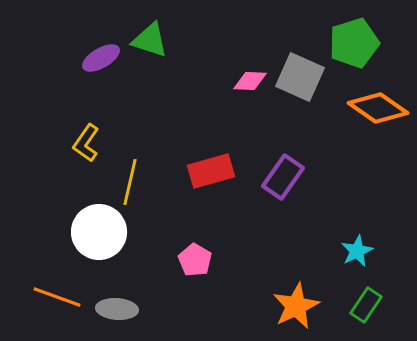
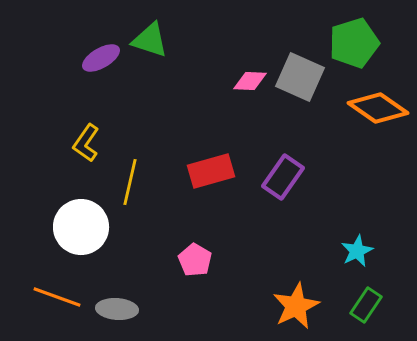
white circle: moved 18 px left, 5 px up
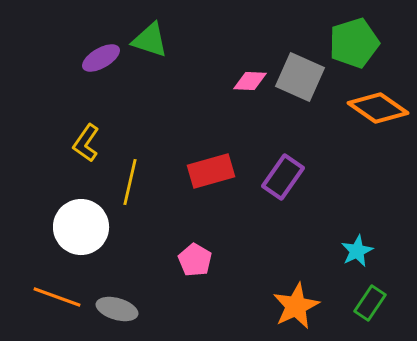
green rectangle: moved 4 px right, 2 px up
gray ellipse: rotated 12 degrees clockwise
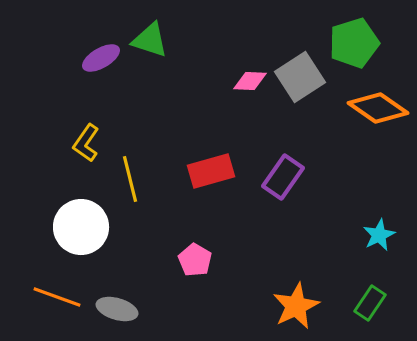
gray square: rotated 33 degrees clockwise
yellow line: moved 3 px up; rotated 27 degrees counterclockwise
cyan star: moved 22 px right, 16 px up
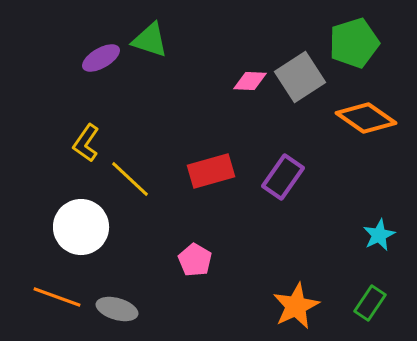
orange diamond: moved 12 px left, 10 px down
yellow line: rotated 33 degrees counterclockwise
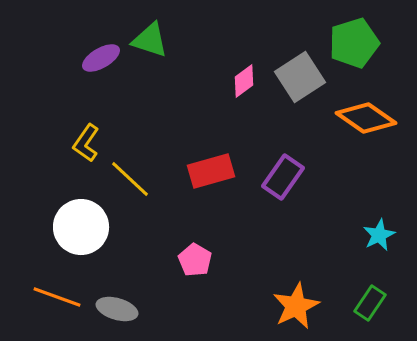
pink diamond: moved 6 px left; rotated 40 degrees counterclockwise
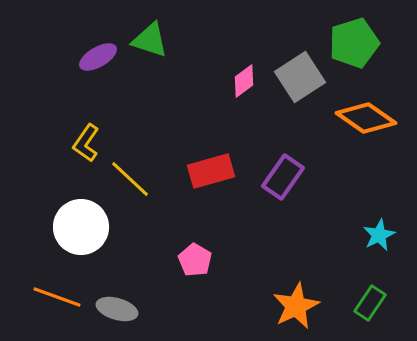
purple ellipse: moved 3 px left, 1 px up
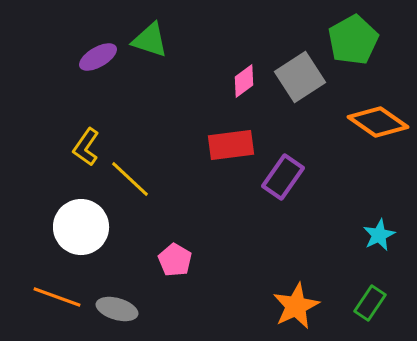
green pentagon: moved 1 px left, 3 px up; rotated 12 degrees counterclockwise
orange diamond: moved 12 px right, 4 px down
yellow L-shape: moved 4 px down
red rectangle: moved 20 px right, 26 px up; rotated 9 degrees clockwise
pink pentagon: moved 20 px left
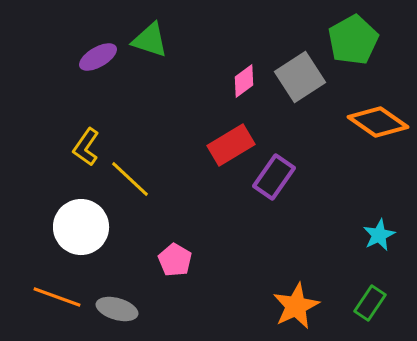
red rectangle: rotated 24 degrees counterclockwise
purple rectangle: moved 9 px left
